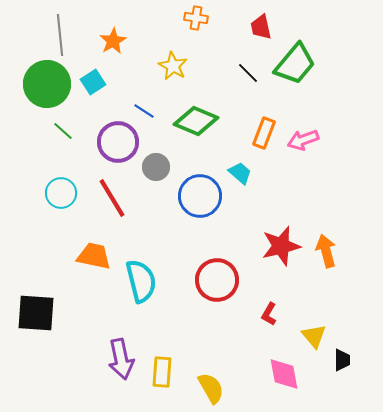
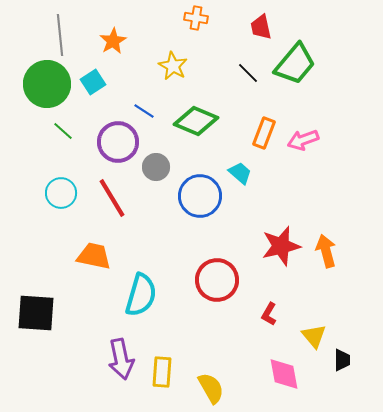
cyan semicircle: moved 14 px down; rotated 30 degrees clockwise
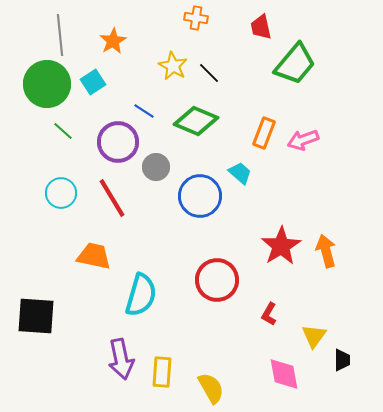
black line: moved 39 px left
red star: rotated 18 degrees counterclockwise
black square: moved 3 px down
yellow triangle: rotated 16 degrees clockwise
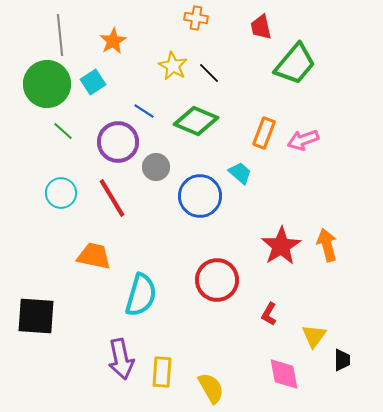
orange arrow: moved 1 px right, 6 px up
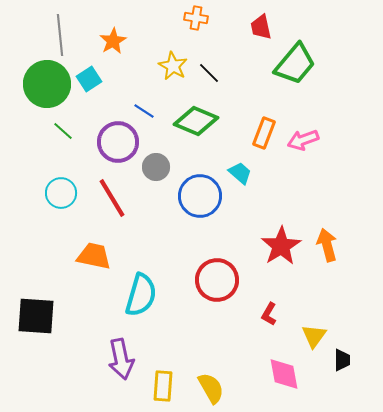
cyan square: moved 4 px left, 3 px up
yellow rectangle: moved 1 px right, 14 px down
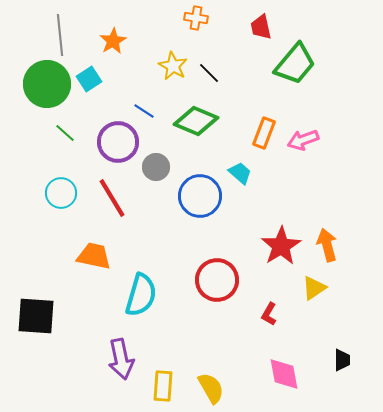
green line: moved 2 px right, 2 px down
yellow triangle: moved 48 px up; rotated 20 degrees clockwise
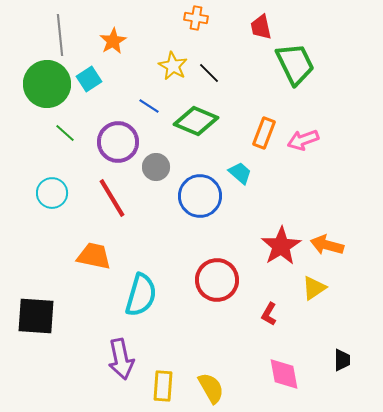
green trapezoid: rotated 66 degrees counterclockwise
blue line: moved 5 px right, 5 px up
cyan circle: moved 9 px left
orange arrow: rotated 60 degrees counterclockwise
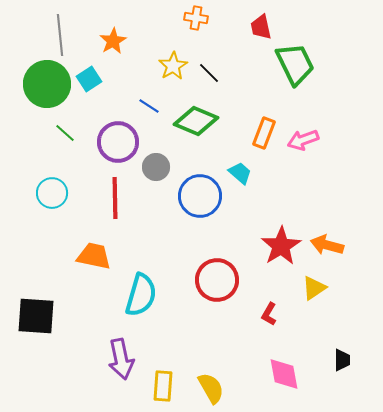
yellow star: rotated 12 degrees clockwise
red line: moved 3 px right; rotated 30 degrees clockwise
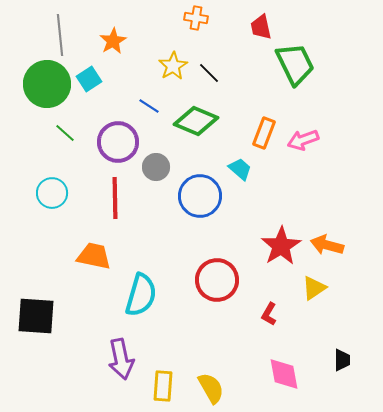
cyan trapezoid: moved 4 px up
